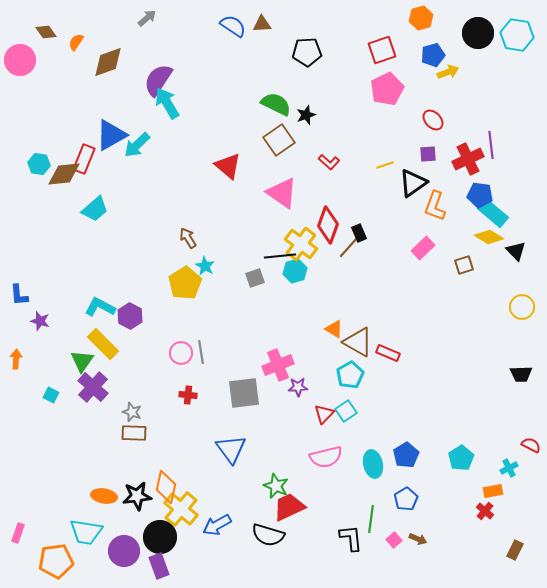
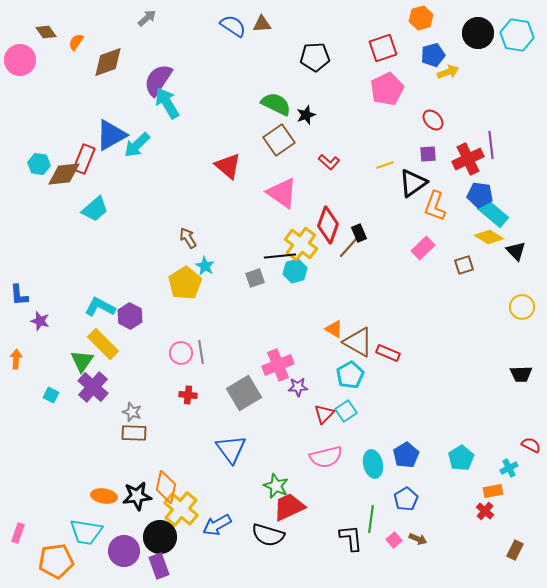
red square at (382, 50): moved 1 px right, 2 px up
black pentagon at (307, 52): moved 8 px right, 5 px down
gray square at (244, 393): rotated 24 degrees counterclockwise
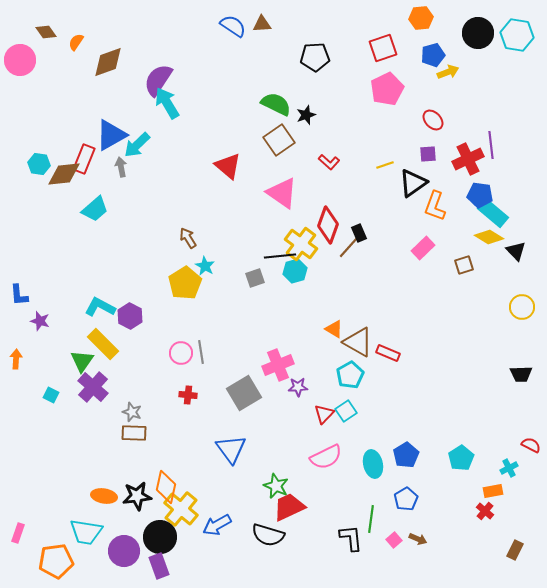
gray arrow at (147, 18): moved 26 px left, 149 px down; rotated 60 degrees counterclockwise
orange hexagon at (421, 18): rotated 10 degrees clockwise
pink semicircle at (326, 457): rotated 12 degrees counterclockwise
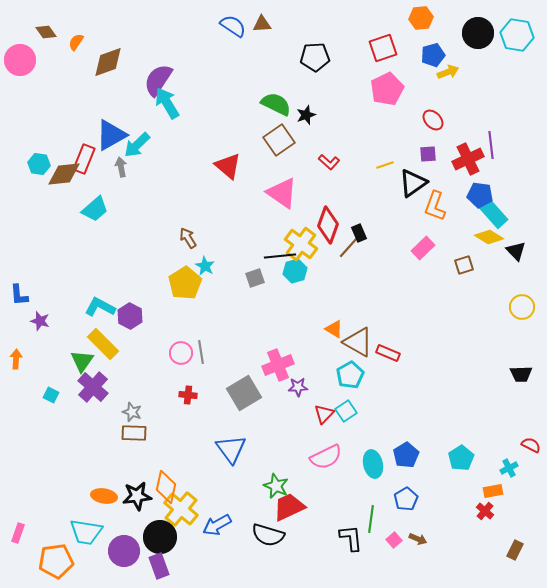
cyan rectangle at (493, 213): rotated 8 degrees clockwise
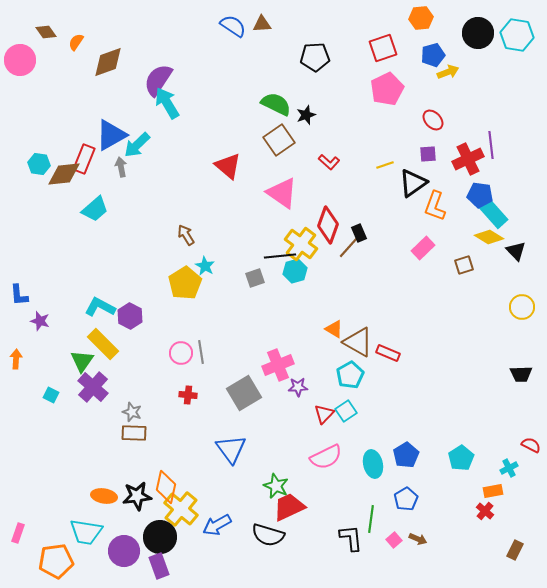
brown arrow at (188, 238): moved 2 px left, 3 px up
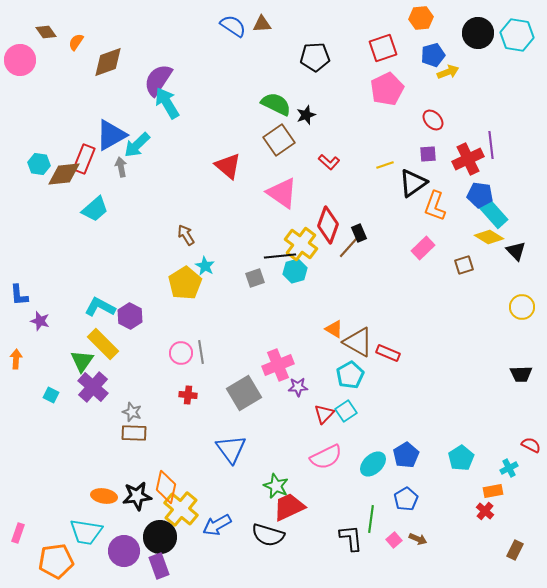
cyan ellipse at (373, 464): rotated 60 degrees clockwise
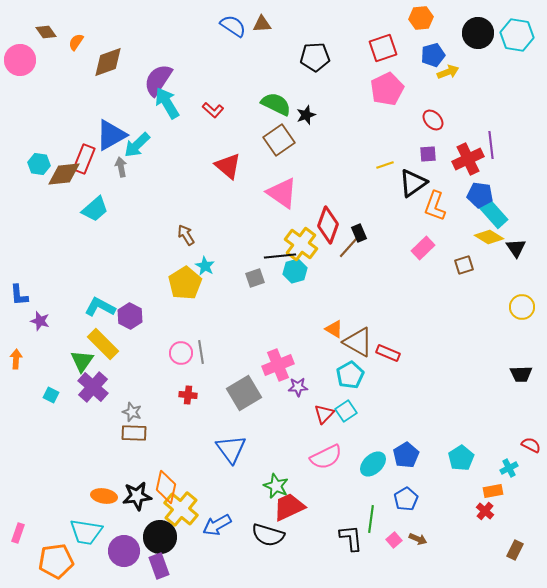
red L-shape at (329, 162): moved 116 px left, 52 px up
black triangle at (516, 251): moved 3 px up; rotated 10 degrees clockwise
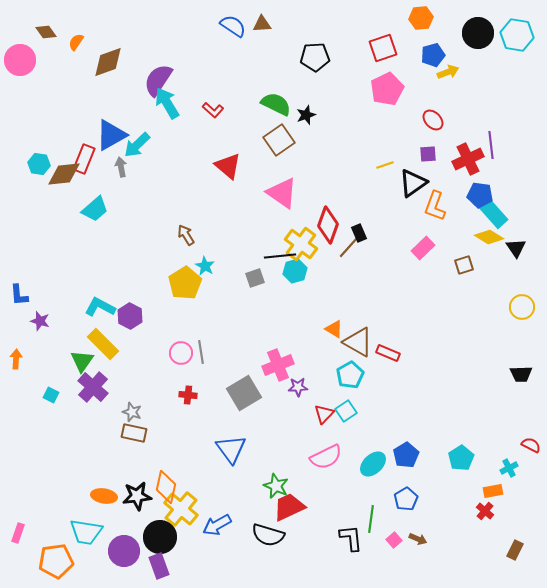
brown rectangle at (134, 433): rotated 10 degrees clockwise
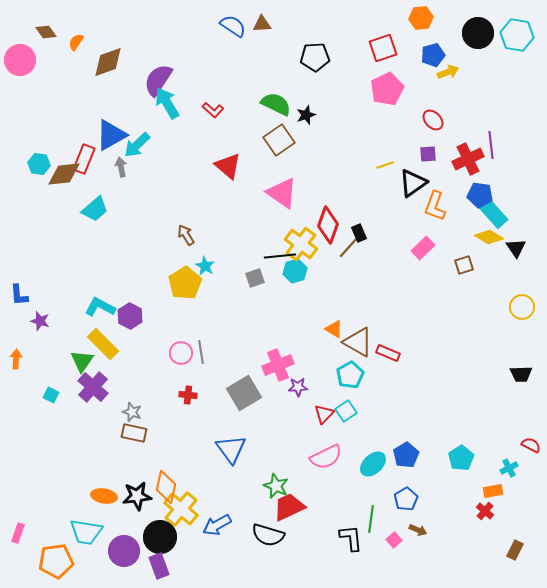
brown arrow at (418, 539): moved 9 px up
